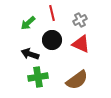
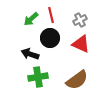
red line: moved 1 px left, 2 px down
green arrow: moved 3 px right, 4 px up
black circle: moved 2 px left, 2 px up
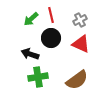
black circle: moved 1 px right
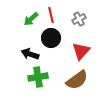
gray cross: moved 1 px left, 1 px up
red triangle: moved 7 px down; rotated 48 degrees clockwise
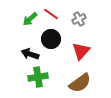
red line: moved 1 px up; rotated 42 degrees counterclockwise
green arrow: moved 1 px left
black circle: moved 1 px down
brown semicircle: moved 3 px right, 3 px down
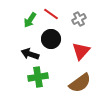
green arrow: moved 1 px down; rotated 14 degrees counterclockwise
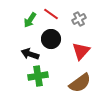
green cross: moved 1 px up
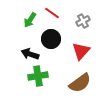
red line: moved 1 px right, 1 px up
gray cross: moved 4 px right, 2 px down
